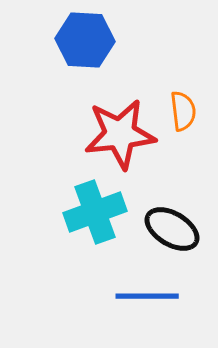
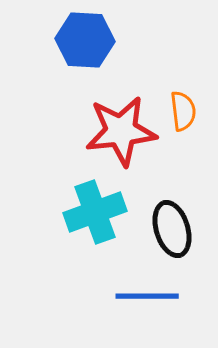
red star: moved 1 px right, 3 px up
black ellipse: rotated 42 degrees clockwise
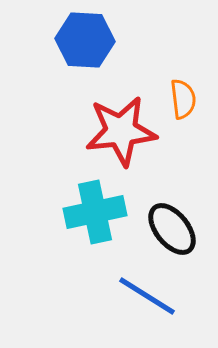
orange semicircle: moved 12 px up
cyan cross: rotated 8 degrees clockwise
black ellipse: rotated 22 degrees counterclockwise
blue line: rotated 32 degrees clockwise
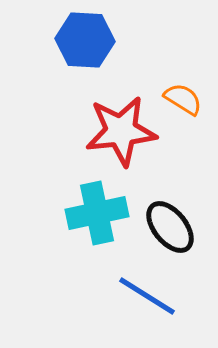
orange semicircle: rotated 51 degrees counterclockwise
cyan cross: moved 2 px right, 1 px down
black ellipse: moved 2 px left, 2 px up
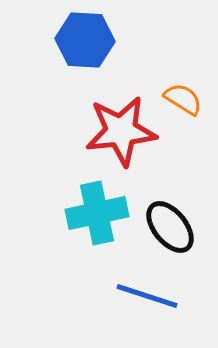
blue line: rotated 14 degrees counterclockwise
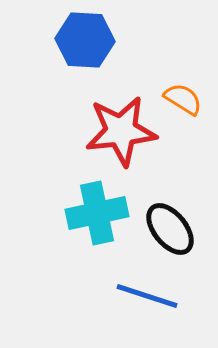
black ellipse: moved 2 px down
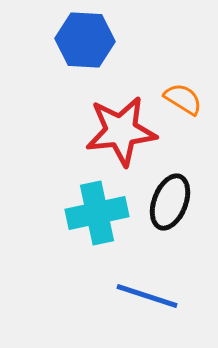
black ellipse: moved 27 px up; rotated 60 degrees clockwise
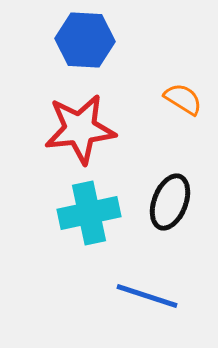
red star: moved 41 px left, 2 px up
cyan cross: moved 8 px left
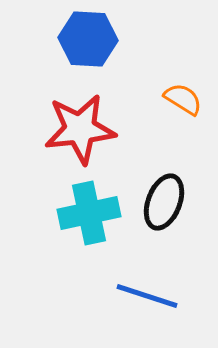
blue hexagon: moved 3 px right, 1 px up
black ellipse: moved 6 px left
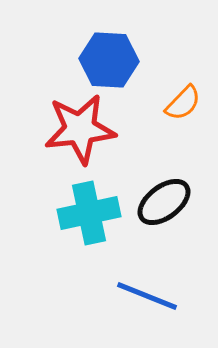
blue hexagon: moved 21 px right, 21 px down
orange semicircle: moved 4 px down; rotated 102 degrees clockwise
black ellipse: rotated 32 degrees clockwise
blue line: rotated 4 degrees clockwise
